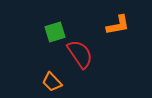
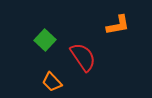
green square: moved 10 px left, 8 px down; rotated 30 degrees counterclockwise
red semicircle: moved 3 px right, 3 px down
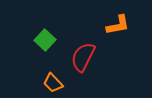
red semicircle: rotated 120 degrees counterclockwise
orange trapezoid: moved 1 px right, 1 px down
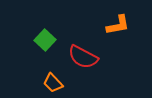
red semicircle: rotated 88 degrees counterclockwise
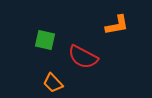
orange L-shape: moved 1 px left
green square: rotated 30 degrees counterclockwise
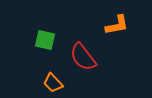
red semicircle: rotated 24 degrees clockwise
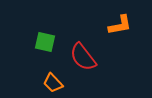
orange L-shape: moved 3 px right
green square: moved 2 px down
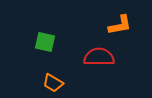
red semicircle: moved 16 px right; rotated 128 degrees clockwise
orange trapezoid: rotated 15 degrees counterclockwise
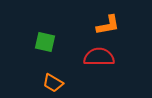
orange L-shape: moved 12 px left
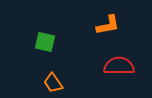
red semicircle: moved 20 px right, 9 px down
orange trapezoid: rotated 25 degrees clockwise
